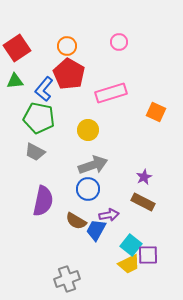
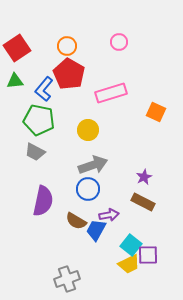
green pentagon: moved 2 px down
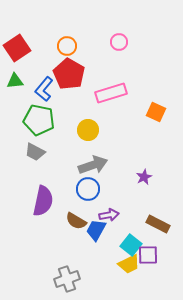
brown rectangle: moved 15 px right, 22 px down
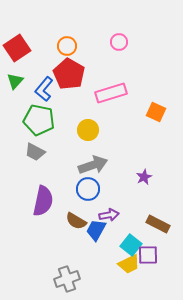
green triangle: rotated 42 degrees counterclockwise
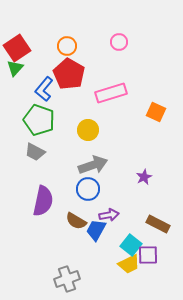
green triangle: moved 13 px up
green pentagon: rotated 8 degrees clockwise
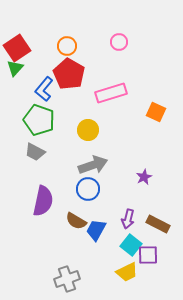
purple arrow: moved 19 px right, 4 px down; rotated 114 degrees clockwise
yellow trapezoid: moved 2 px left, 8 px down
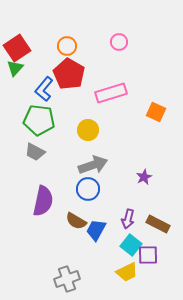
green pentagon: rotated 12 degrees counterclockwise
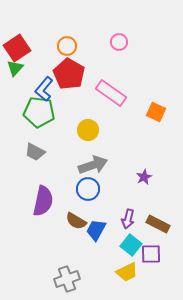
pink rectangle: rotated 52 degrees clockwise
green pentagon: moved 8 px up
purple square: moved 3 px right, 1 px up
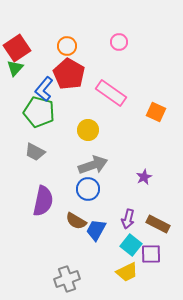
green pentagon: rotated 8 degrees clockwise
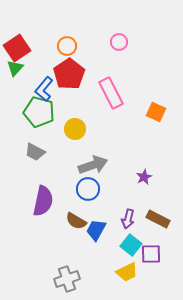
red pentagon: rotated 8 degrees clockwise
pink rectangle: rotated 28 degrees clockwise
yellow circle: moved 13 px left, 1 px up
brown rectangle: moved 5 px up
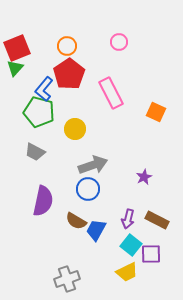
red square: rotated 12 degrees clockwise
brown rectangle: moved 1 px left, 1 px down
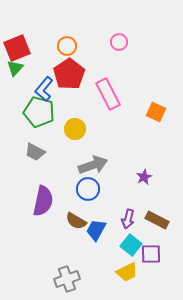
pink rectangle: moved 3 px left, 1 px down
